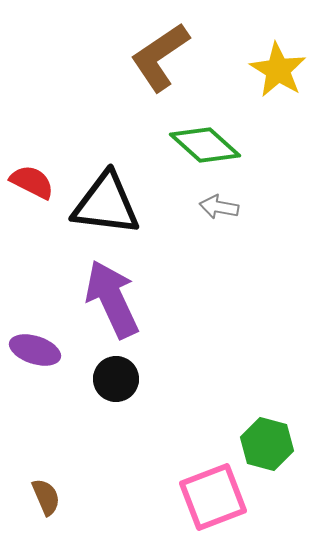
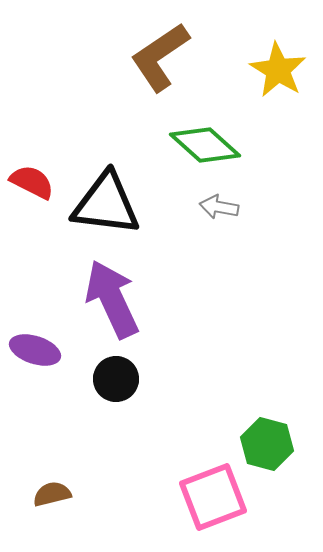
brown semicircle: moved 6 px right, 3 px up; rotated 81 degrees counterclockwise
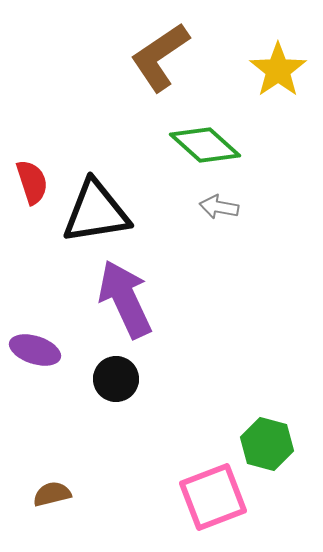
yellow star: rotated 6 degrees clockwise
red semicircle: rotated 45 degrees clockwise
black triangle: moved 10 px left, 8 px down; rotated 16 degrees counterclockwise
purple arrow: moved 13 px right
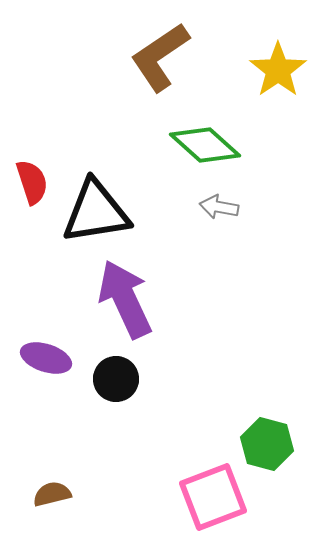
purple ellipse: moved 11 px right, 8 px down
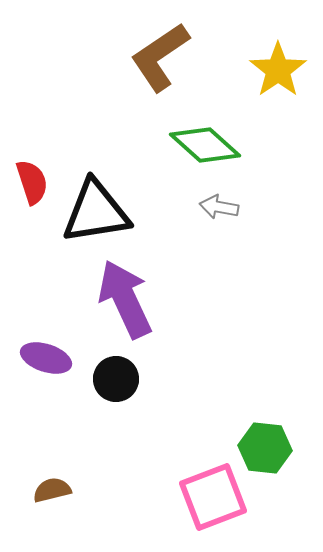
green hexagon: moved 2 px left, 4 px down; rotated 9 degrees counterclockwise
brown semicircle: moved 4 px up
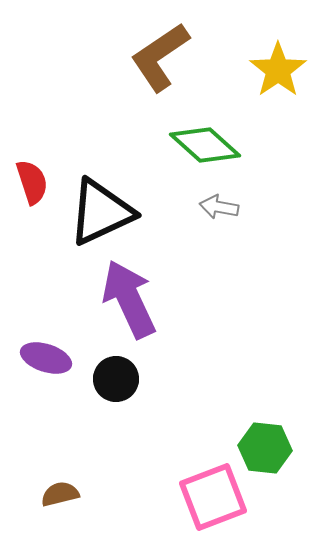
black triangle: moved 5 px right; rotated 16 degrees counterclockwise
purple arrow: moved 4 px right
brown semicircle: moved 8 px right, 4 px down
